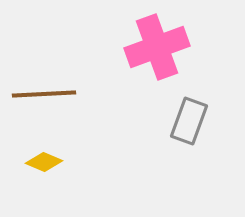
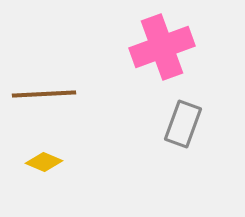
pink cross: moved 5 px right
gray rectangle: moved 6 px left, 3 px down
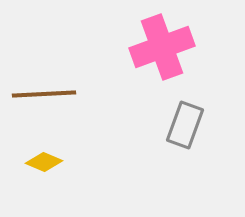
gray rectangle: moved 2 px right, 1 px down
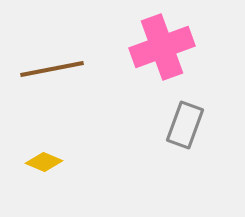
brown line: moved 8 px right, 25 px up; rotated 8 degrees counterclockwise
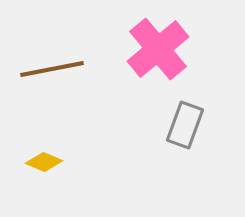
pink cross: moved 4 px left, 2 px down; rotated 20 degrees counterclockwise
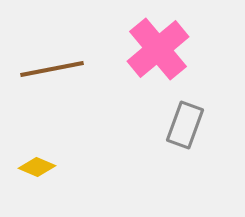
yellow diamond: moved 7 px left, 5 px down
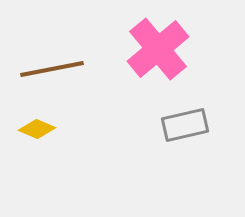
gray rectangle: rotated 57 degrees clockwise
yellow diamond: moved 38 px up
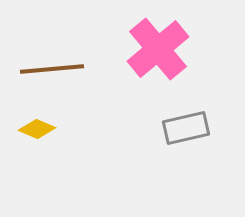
brown line: rotated 6 degrees clockwise
gray rectangle: moved 1 px right, 3 px down
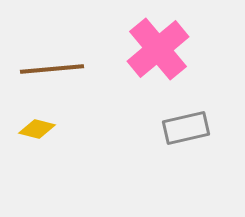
yellow diamond: rotated 9 degrees counterclockwise
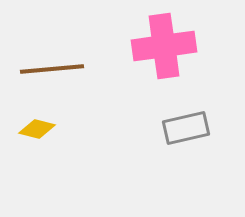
pink cross: moved 6 px right, 3 px up; rotated 32 degrees clockwise
